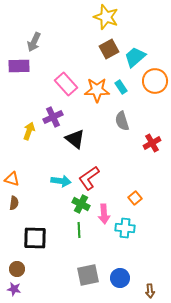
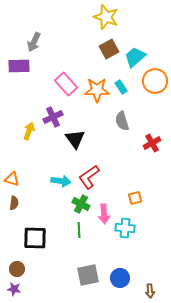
black triangle: rotated 15 degrees clockwise
red L-shape: moved 1 px up
orange square: rotated 24 degrees clockwise
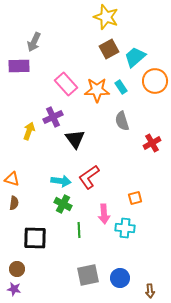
green cross: moved 18 px left
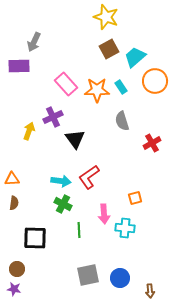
orange triangle: rotated 21 degrees counterclockwise
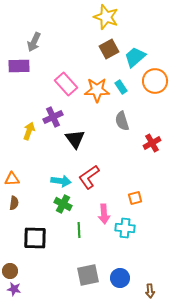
brown circle: moved 7 px left, 2 px down
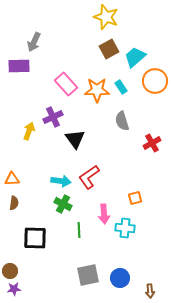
purple star: rotated 16 degrees counterclockwise
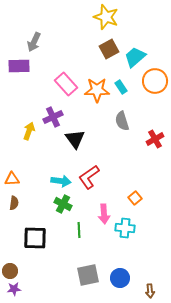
red cross: moved 3 px right, 4 px up
orange square: rotated 24 degrees counterclockwise
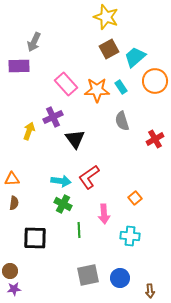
cyan cross: moved 5 px right, 8 px down
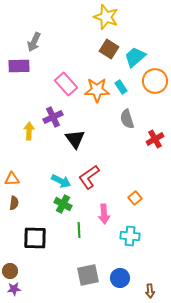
brown square: rotated 30 degrees counterclockwise
gray semicircle: moved 5 px right, 2 px up
yellow arrow: rotated 18 degrees counterclockwise
cyan arrow: rotated 18 degrees clockwise
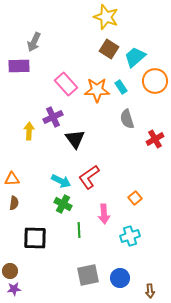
cyan cross: rotated 24 degrees counterclockwise
